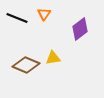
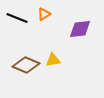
orange triangle: rotated 24 degrees clockwise
purple diamond: rotated 30 degrees clockwise
yellow triangle: moved 2 px down
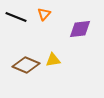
orange triangle: rotated 16 degrees counterclockwise
black line: moved 1 px left, 1 px up
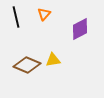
black line: rotated 55 degrees clockwise
purple diamond: rotated 20 degrees counterclockwise
brown diamond: moved 1 px right
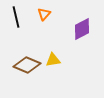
purple diamond: moved 2 px right
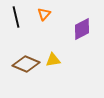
brown diamond: moved 1 px left, 1 px up
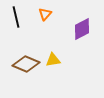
orange triangle: moved 1 px right
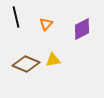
orange triangle: moved 1 px right, 10 px down
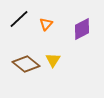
black line: moved 3 px right, 2 px down; rotated 60 degrees clockwise
yellow triangle: rotated 49 degrees counterclockwise
brown diamond: rotated 16 degrees clockwise
